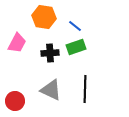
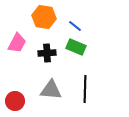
green rectangle: rotated 42 degrees clockwise
black cross: moved 3 px left
gray triangle: rotated 20 degrees counterclockwise
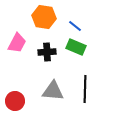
black cross: moved 1 px up
gray triangle: moved 2 px right, 1 px down
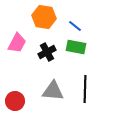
green rectangle: rotated 12 degrees counterclockwise
black cross: rotated 24 degrees counterclockwise
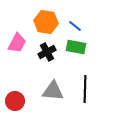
orange hexagon: moved 2 px right, 5 px down
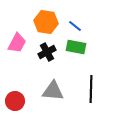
black line: moved 6 px right
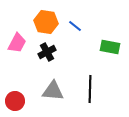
green rectangle: moved 34 px right
black line: moved 1 px left
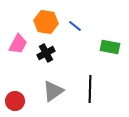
pink trapezoid: moved 1 px right, 1 px down
black cross: moved 1 px left, 1 px down
gray triangle: rotated 40 degrees counterclockwise
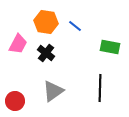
black cross: rotated 24 degrees counterclockwise
black line: moved 10 px right, 1 px up
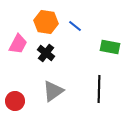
black line: moved 1 px left, 1 px down
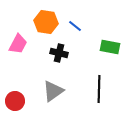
black cross: moved 13 px right; rotated 24 degrees counterclockwise
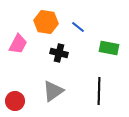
blue line: moved 3 px right, 1 px down
green rectangle: moved 1 px left, 1 px down
black line: moved 2 px down
